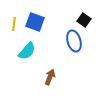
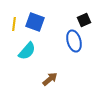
black square: rotated 32 degrees clockwise
brown arrow: moved 2 px down; rotated 28 degrees clockwise
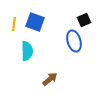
cyan semicircle: rotated 42 degrees counterclockwise
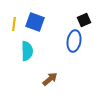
blue ellipse: rotated 25 degrees clockwise
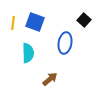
black square: rotated 24 degrees counterclockwise
yellow line: moved 1 px left, 1 px up
blue ellipse: moved 9 px left, 2 px down
cyan semicircle: moved 1 px right, 2 px down
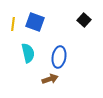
yellow line: moved 1 px down
blue ellipse: moved 6 px left, 14 px down
cyan semicircle: rotated 12 degrees counterclockwise
brown arrow: rotated 21 degrees clockwise
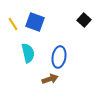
yellow line: rotated 40 degrees counterclockwise
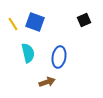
black square: rotated 24 degrees clockwise
brown arrow: moved 3 px left, 3 px down
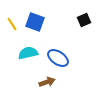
yellow line: moved 1 px left
cyan semicircle: rotated 90 degrees counterclockwise
blue ellipse: moved 1 px left, 1 px down; rotated 65 degrees counterclockwise
